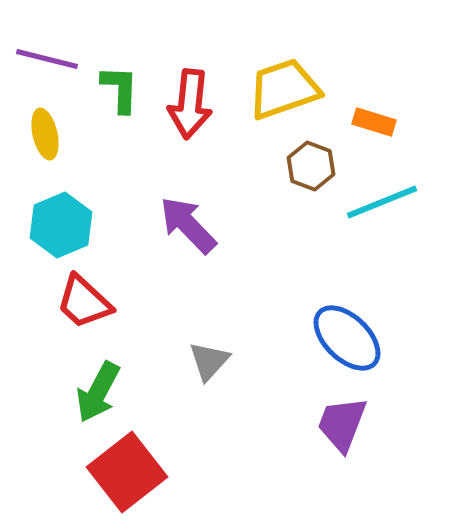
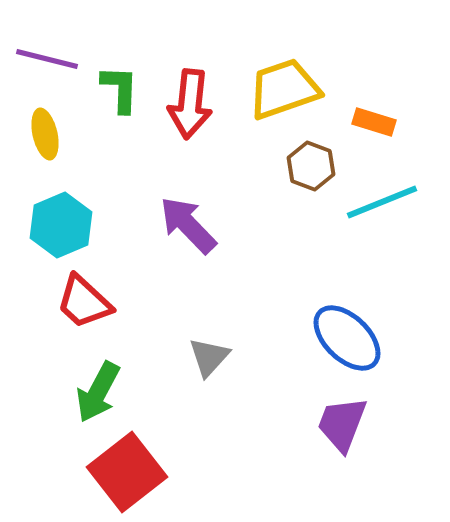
gray triangle: moved 4 px up
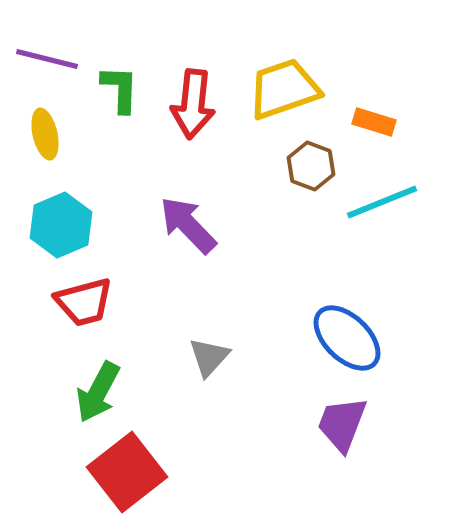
red arrow: moved 3 px right
red trapezoid: rotated 58 degrees counterclockwise
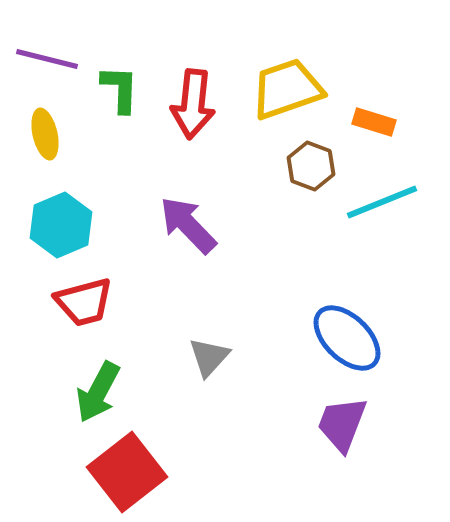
yellow trapezoid: moved 3 px right
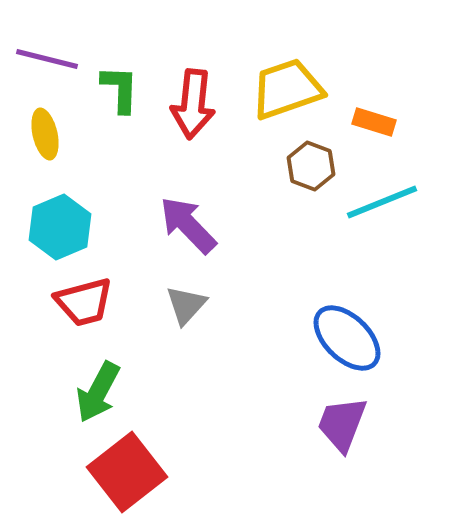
cyan hexagon: moved 1 px left, 2 px down
gray triangle: moved 23 px left, 52 px up
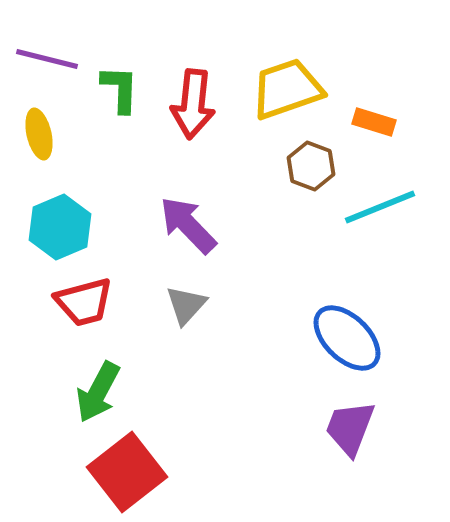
yellow ellipse: moved 6 px left
cyan line: moved 2 px left, 5 px down
purple trapezoid: moved 8 px right, 4 px down
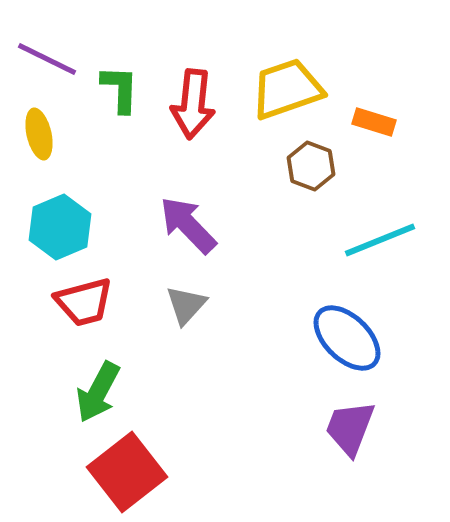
purple line: rotated 12 degrees clockwise
cyan line: moved 33 px down
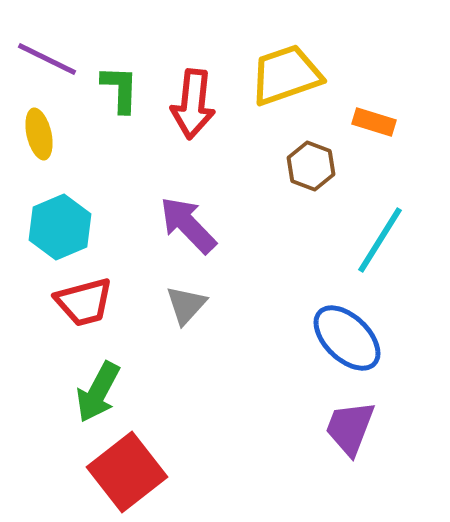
yellow trapezoid: moved 1 px left, 14 px up
cyan line: rotated 36 degrees counterclockwise
